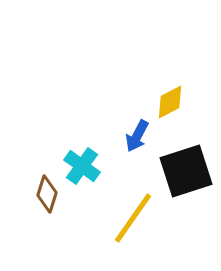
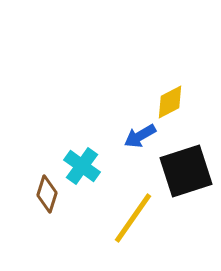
blue arrow: moved 3 px right; rotated 32 degrees clockwise
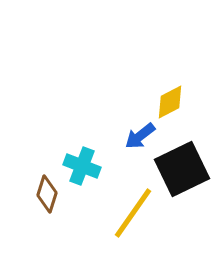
blue arrow: rotated 8 degrees counterclockwise
cyan cross: rotated 15 degrees counterclockwise
black square: moved 4 px left, 2 px up; rotated 8 degrees counterclockwise
yellow line: moved 5 px up
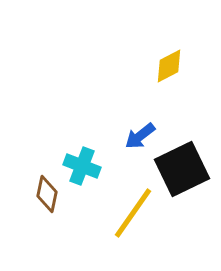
yellow diamond: moved 1 px left, 36 px up
brown diamond: rotated 6 degrees counterclockwise
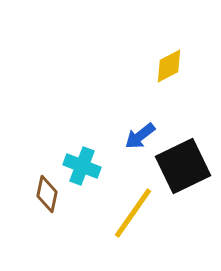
black square: moved 1 px right, 3 px up
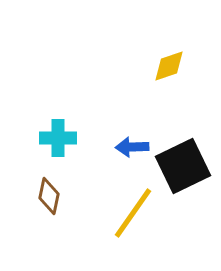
yellow diamond: rotated 9 degrees clockwise
blue arrow: moved 8 px left, 11 px down; rotated 36 degrees clockwise
cyan cross: moved 24 px left, 28 px up; rotated 21 degrees counterclockwise
brown diamond: moved 2 px right, 2 px down
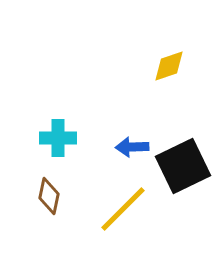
yellow line: moved 10 px left, 4 px up; rotated 10 degrees clockwise
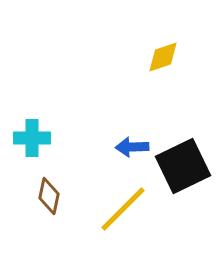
yellow diamond: moved 6 px left, 9 px up
cyan cross: moved 26 px left
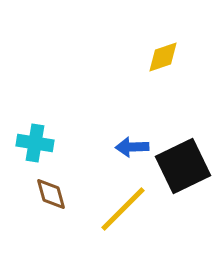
cyan cross: moved 3 px right, 5 px down; rotated 9 degrees clockwise
brown diamond: moved 2 px right, 2 px up; rotated 27 degrees counterclockwise
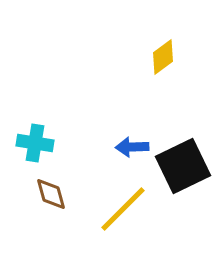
yellow diamond: rotated 18 degrees counterclockwise
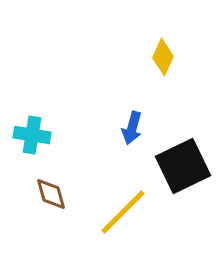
yellow diamond: rotated 30 degrees counterclockwise
cyan cross: moved 3 px left, 8 px up
blue arrow: moved 19 px up; rotated 72 degrees counterclockwise
yellow line: moved 3 px down
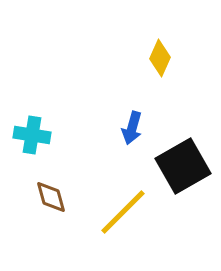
yellow diamond: moved 3 px left, 1 px down
black square: rotated 4 degrees counterclockwise
brown diamond: moved 3 px down
